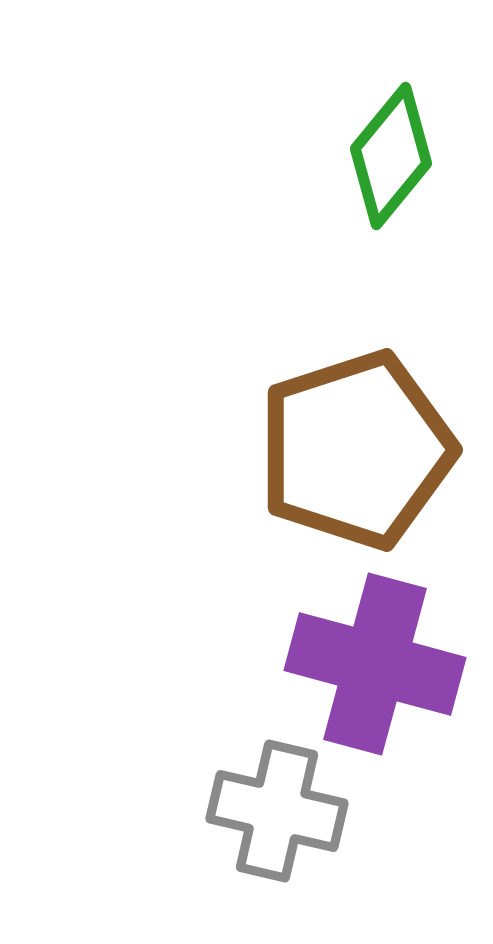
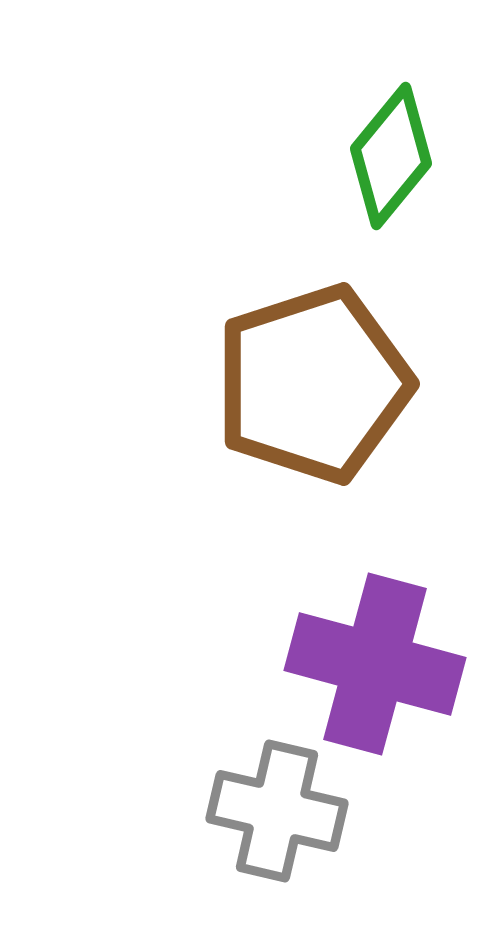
brown pentagon: moved 43 px left, 66 px up
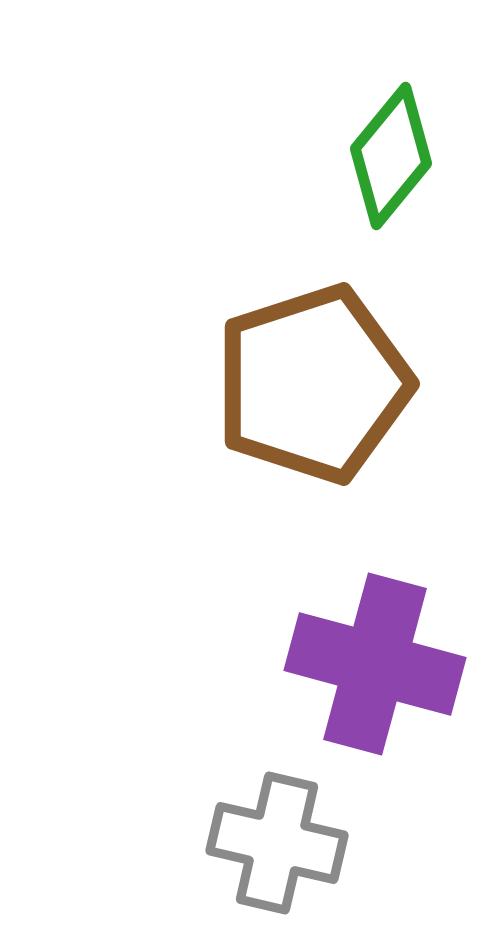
gray cross: moved 32 px down
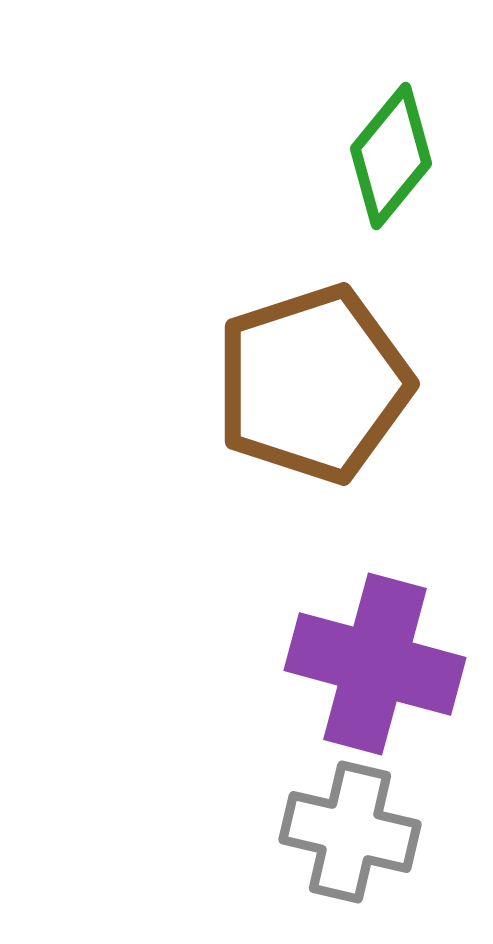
gray cross: moved 73 px right, 11 px up
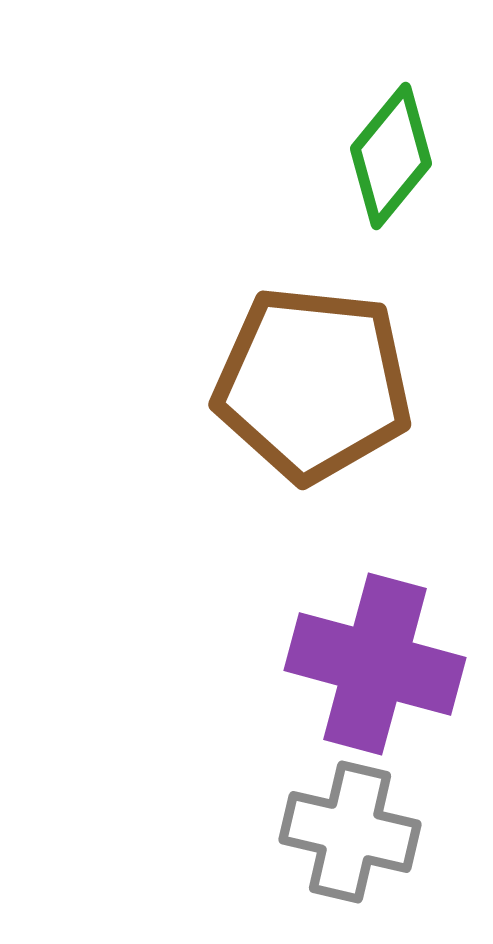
brown pentagon: rotated 24 degrees clockwise
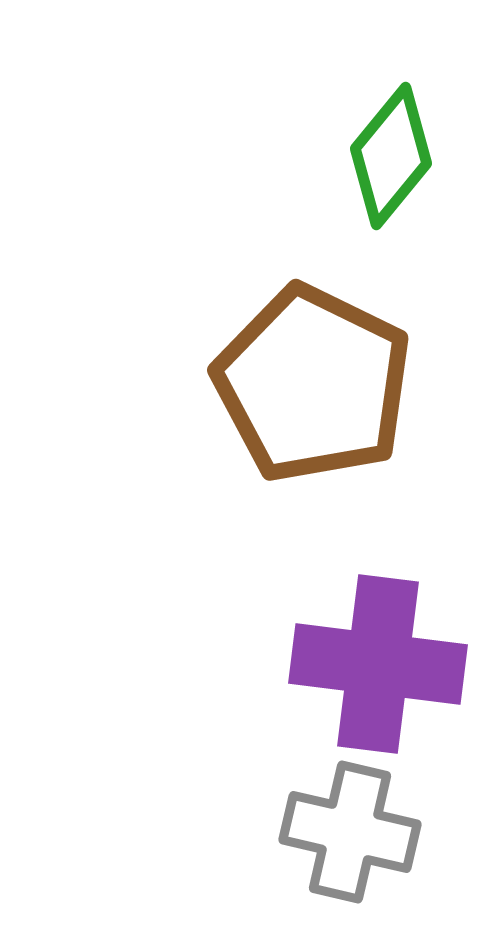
brown pentagon: rotated 20 degrees clockwise
purple cross: moved 3 px right; rotated 8 degrees counterclockwise
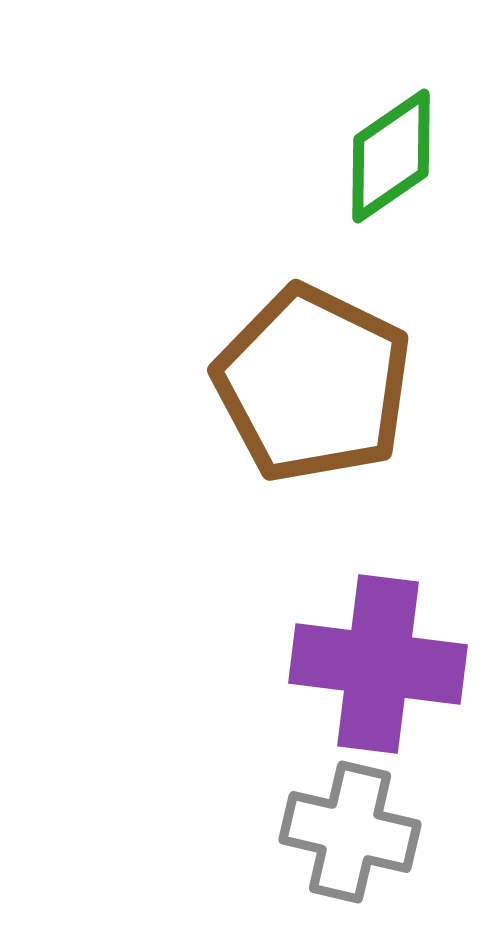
green diamond: rotated 16 degrees clockwise
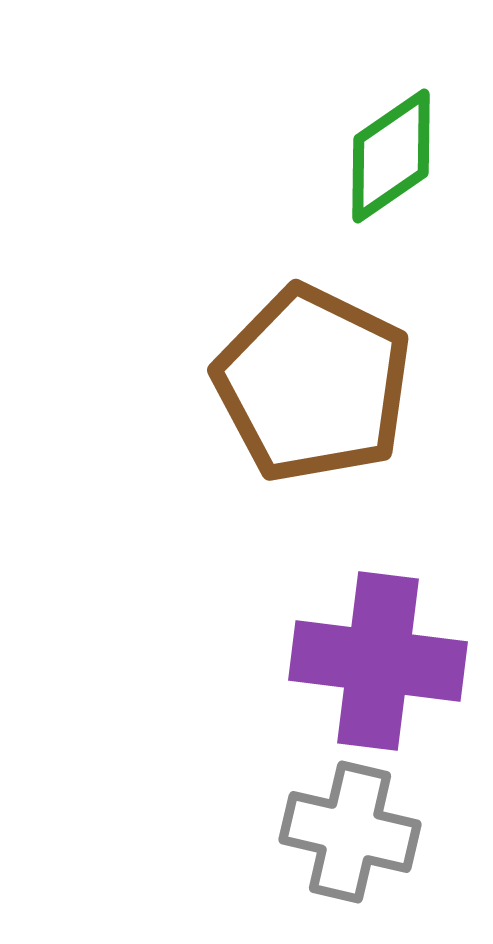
purple cross: moved 3 px up
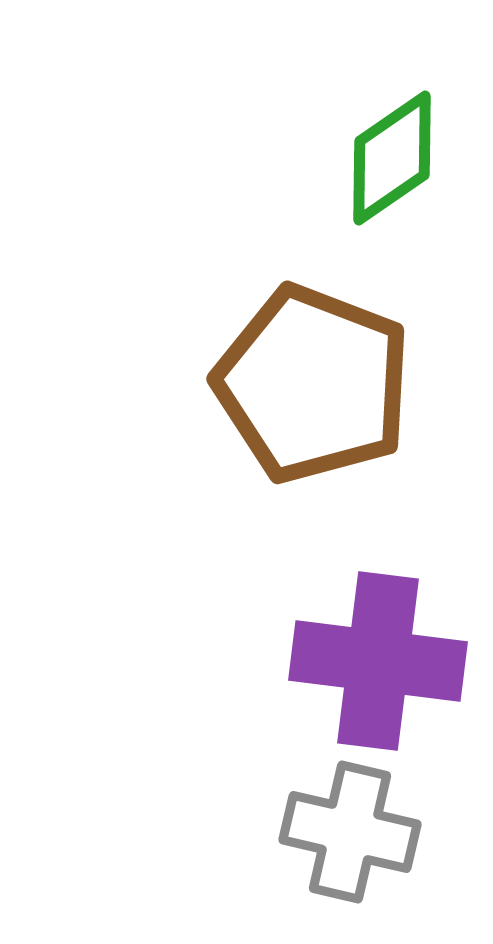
green diamond: moved 1 px right, 2 px down
brown pentagon: rotated 5 degrees counterclockwise
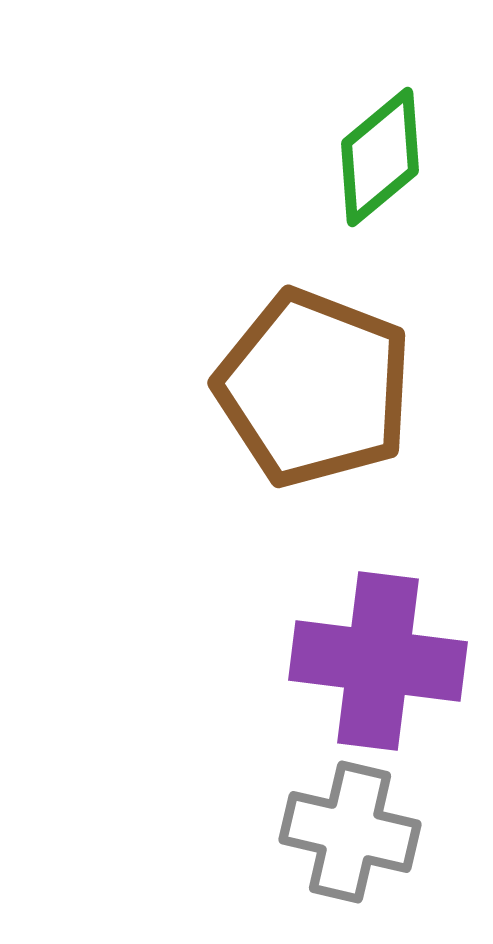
green diamond: moved 12 px left, 1 px up; rotated 5 degrees counterclockwise
brown pentagon: moved 1 px right, 4 px down
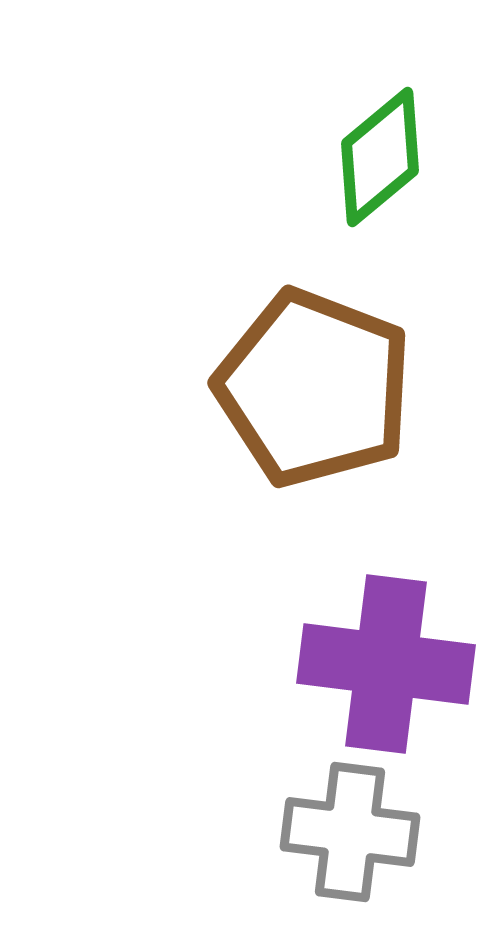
purple cross: moved 8 px right, 3 px down
gray cross: rotated 6 degrees counterclockwise
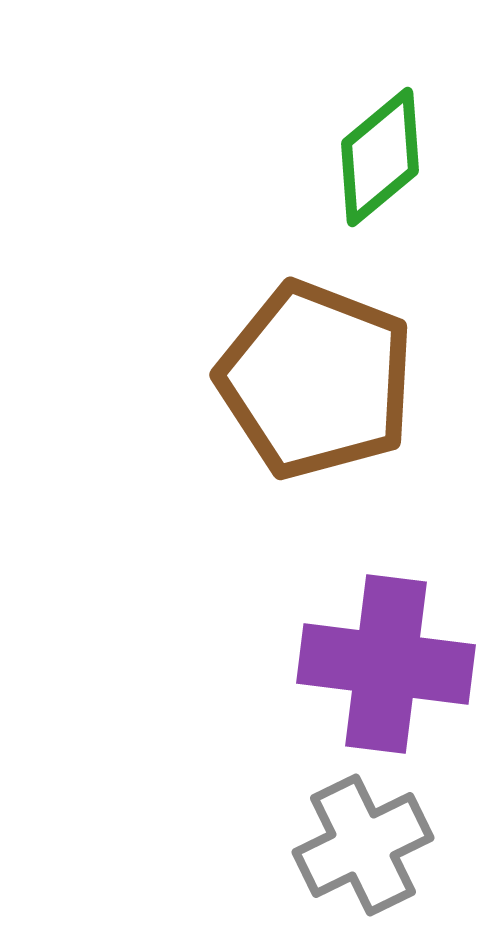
brown pentagon: moved 2 px right, 8 px up
gray cross: moved 13 px right, 13 px down; rotated 33 degrees counterclockwise
